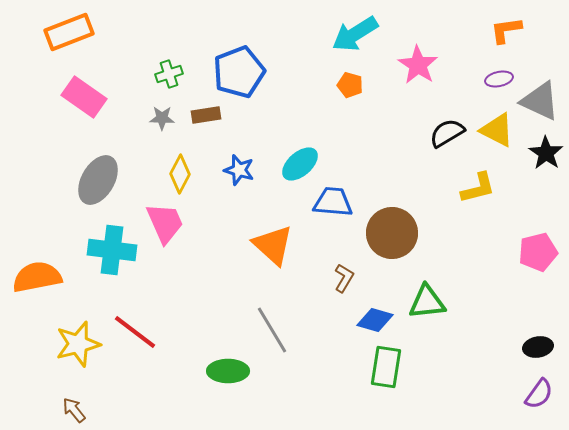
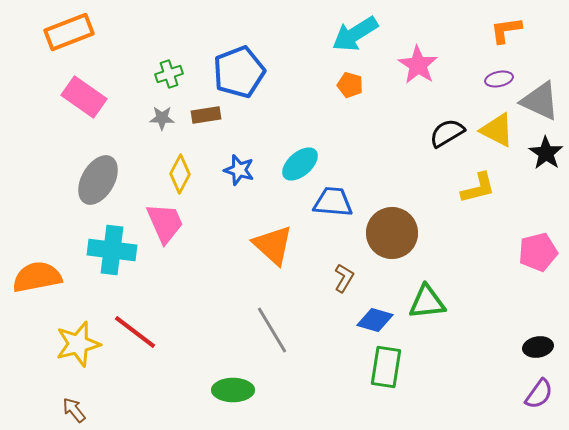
green ellipse: moved 5 px right, 19 px down
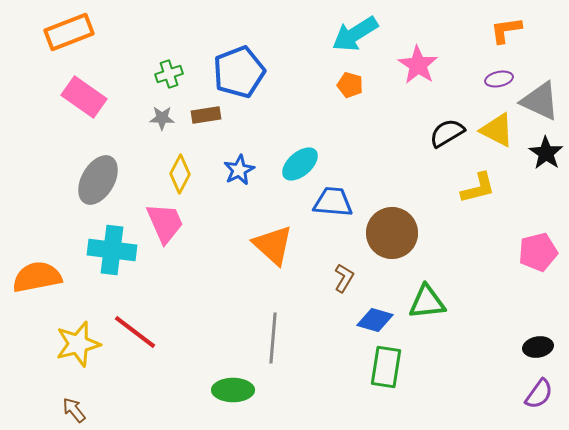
blue star: rotated 28 degrees clockwise
gray line: moved 1 px right, 8 px down; rotated 36 degrees clockwise
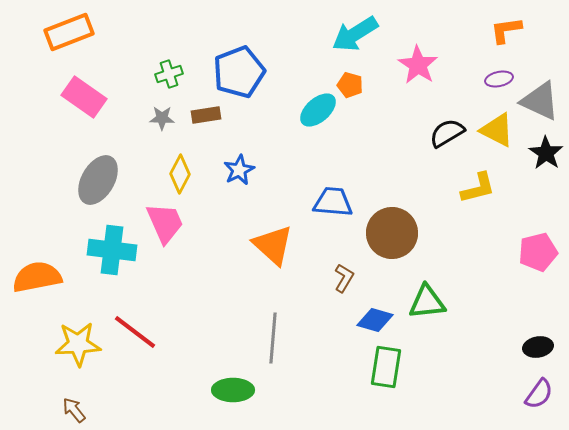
cyan ellipse: moved 18 px right, 54 px up
yellow star: rotated 12 degrees clockwise
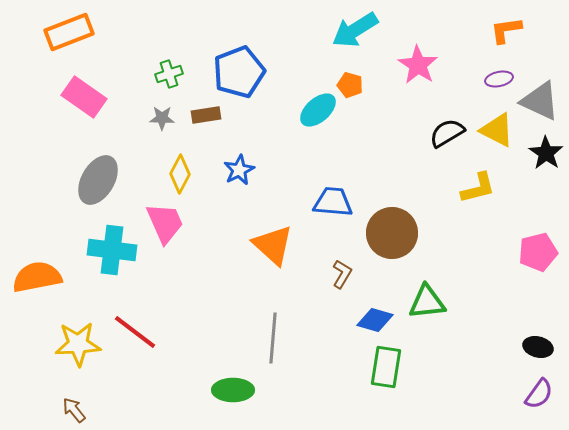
cyan arrow: moved 4 px up
brown L-shape: moved 2 px left, 4 px up
black ellipse: rotated 24 degrees clockwise
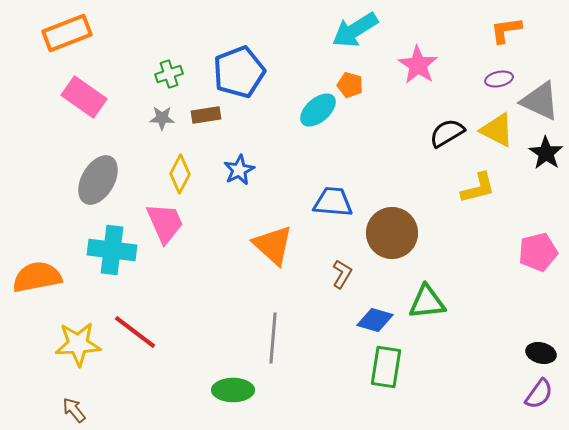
orange rectangle: moved 2 px left, 1 px down
black ellipse: moved 3 px right, 6 px down
